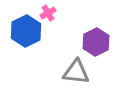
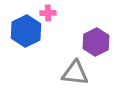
pink cross: rotated 28 degrees clockwise
gray triangle: moved 1 px left, 1 px down
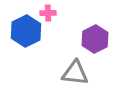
purple hexagon: moved 1 px left, 3 px up
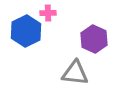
purple hexagon: moved 1 px left; rotated 8 degrees counterclockwise
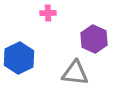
blue hexagon: moved 7 px left, 27 px down
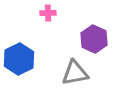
blue hexagon: moved 1 px down
gray triangle: rotated 16 degrees counterclockwise
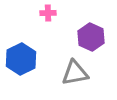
purple hexagon: moved 3 px left, 2 px up
blue hexagon: moved 2 px right
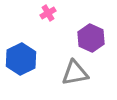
pink cross: rotated 28 degrees counterclockwise
purple hexagon: moved 1 px down
